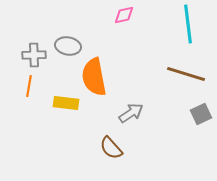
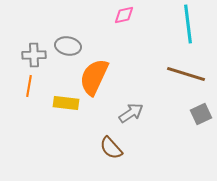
orange semicircle: rotated 36 degrees clockwise
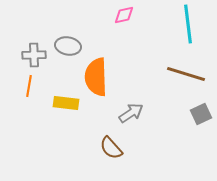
orange semicircle: moved 2 px right; rotated 27 degrees counterclockwise
